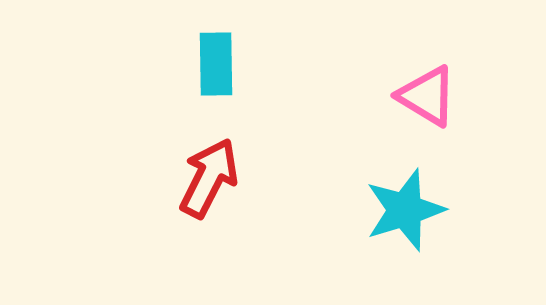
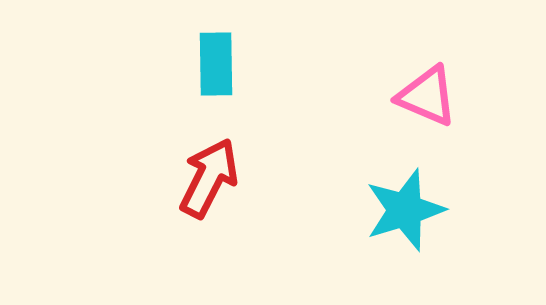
pink triangle: rotated 8 degrees counterclockwise
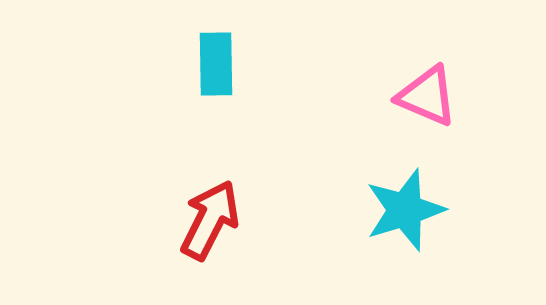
red arrow: moved 1 px right, 42 px down
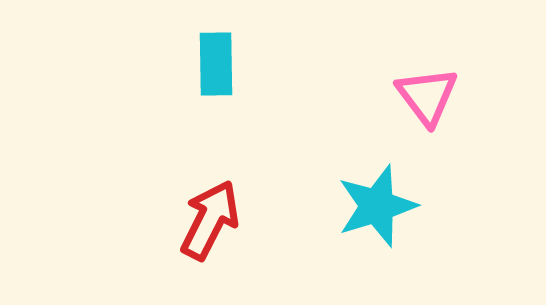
pink triangle: rotated 30 degrees clockwise
cyan star: moved 28 px left, 4 px up
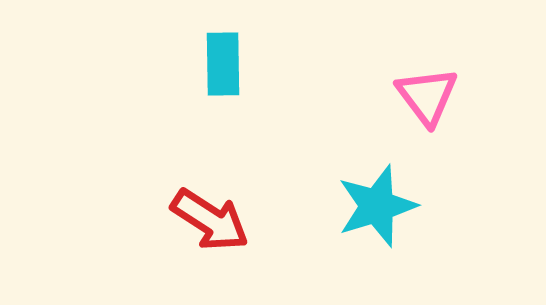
cyan rectangle: moved 7 px right
red arrow: rotated 96 degrees clockwise
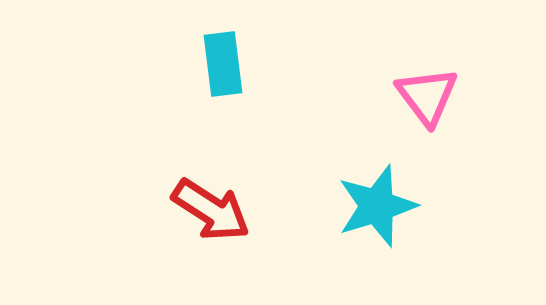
cyan rectangle: rotated 6 degrees counterclockwise
red arrow: moved 1 px right, 10 px up
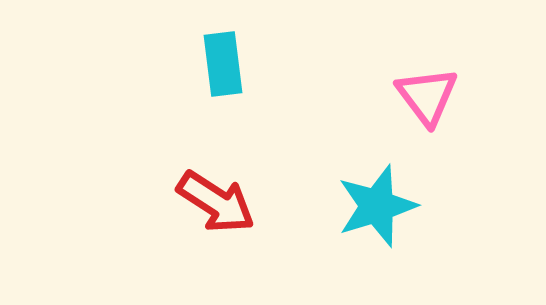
red arrow: moved 5 px right, 8 px up
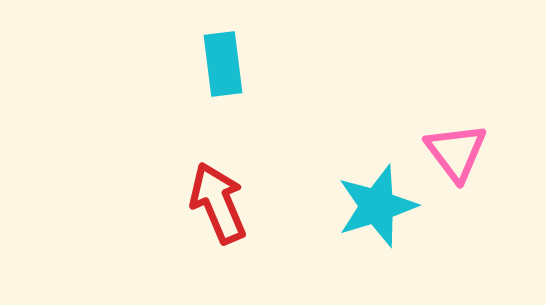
pink triangle: moved 29 px right, 56 px down
red arrow: moved 2 px right, 1 px down; rotated 146 degrees counterclockwise
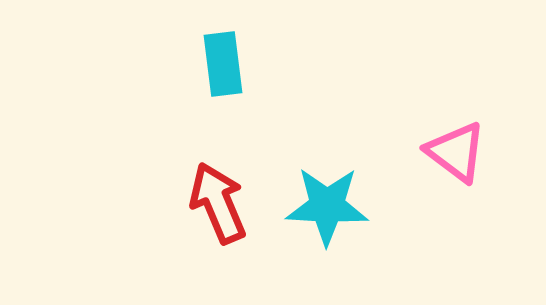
pink triangle: rotated 16 degrees counterclockwise
cyan star: moved 50 px left; rotated 20 degrees clockwise
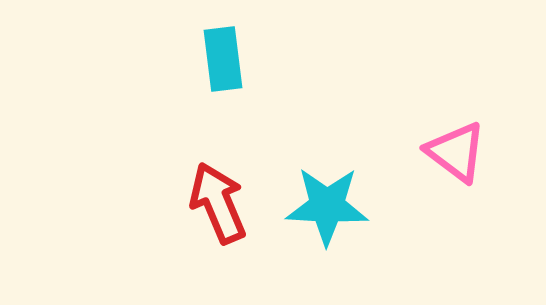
cyan rectangle: moved 5 px up
